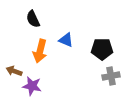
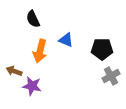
gray cross: rotated 18 degrees counterclockwise
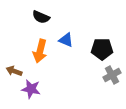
black semicircle: moved 8 px right, 2 px up; rotated 42 degrees counterclockwise
gray cross: moved 1 px right, 1 px up
purple star: moved 1 px left, 3 px down
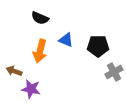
black semicircle: moved 1 px left, 1 px down
black pentagon: moved 4 px left, 3 px up
gray cross: moved 2 px right, 3 px up
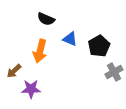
black semicircle: moved 6 px right, 1 px down
blue triangle: moved 4 px right, 1 px up
black pentagon: moved 1 px right; rotated 30 degrees counterclockwise
brown arrow: rotated 63 degrees counterclockwise
purple star: rotated 12 degrees counterclockwise
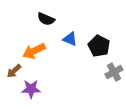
black pentagon: rotated 15 degrees counterclockwise
orange arrow: moved 6 px left; rotated 50 degrees clockwise
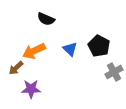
blue triangle: moved 10 px down; rotated 21 degrees clockwise
brown arrow: moved 2 px right, 3 px up
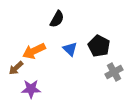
black semicircle: moved 11 px right; rotated 84 degrees counterclockwise
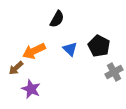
purple star: rotated 24 degrees clockwise
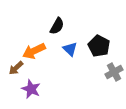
black semicircle: moved 7 px down
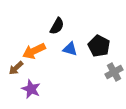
blue triangle: rotated 28 degrees counterclockwise
